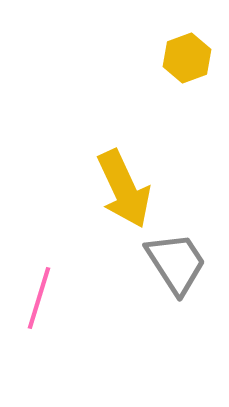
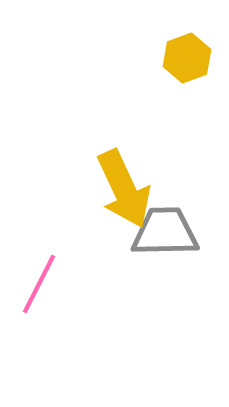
gray trapezoid: moved 11 px left, 31 px up; rotated 58 degrees counterclockwise
pink line: moved 14 px up; rotated 10 degrees clockwise
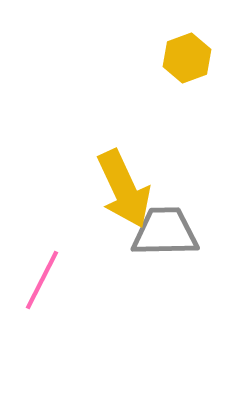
pink line: moved 3 px right, 4 px up
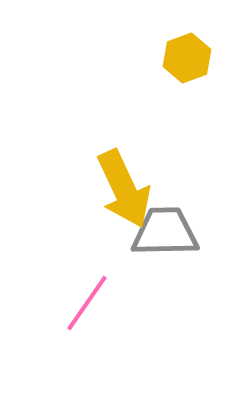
pink line: moved 45 px right, 23 px down; rotated 8 degrees clockwise
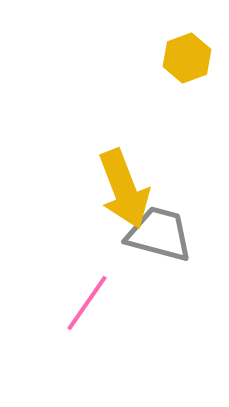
yellow arrow: rotated 4 degrees clockwise
gray trapezoid: moved 6 px left, 2 px down; rotated 16 degrees clockwise
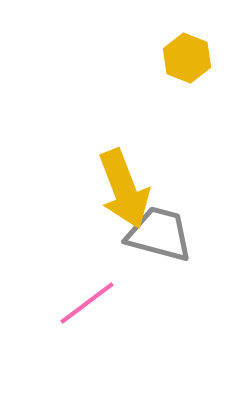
yellow hexagon: rotated 18 degrees counterclockwise
pink line: rotated 18 degrees clockwise
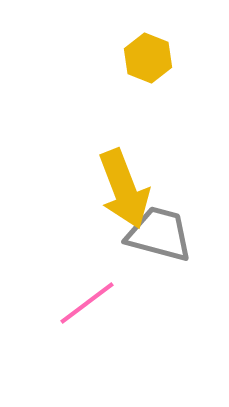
yellow hexagon: moved 39 px left
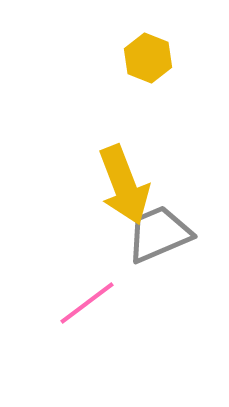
yellow arrow: moved 4 px up
gray trapezoid: rotated 38 degrees counterclockwise
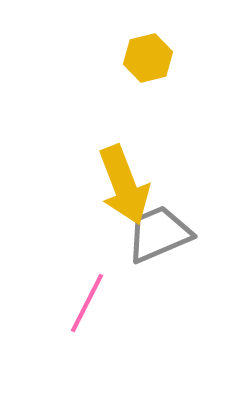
yellow hexagon: rotated 24 degrees clockwise
pink line: rotated 26 degrees counterclockwise
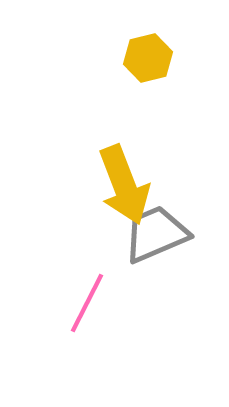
gray trapezoid: moved 3 px left
